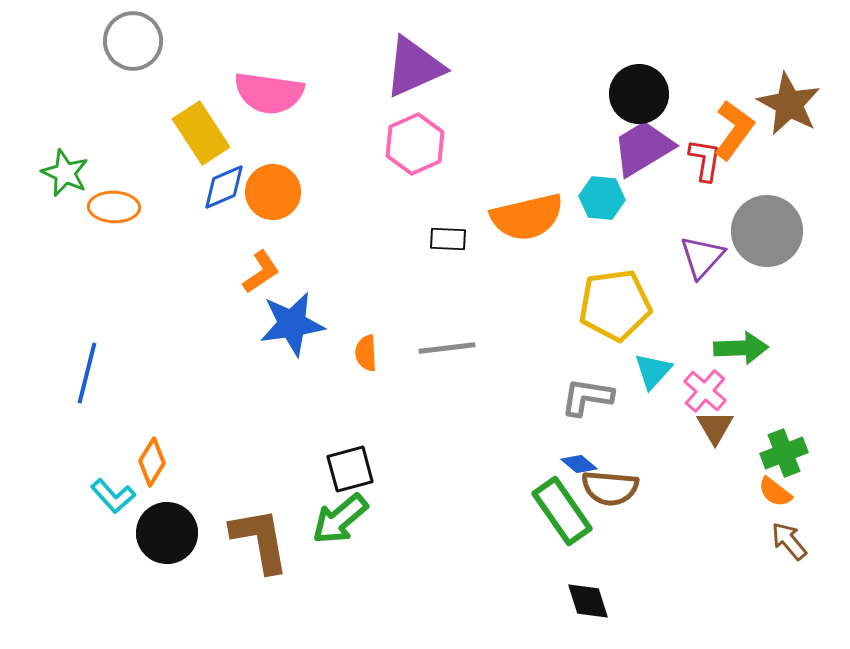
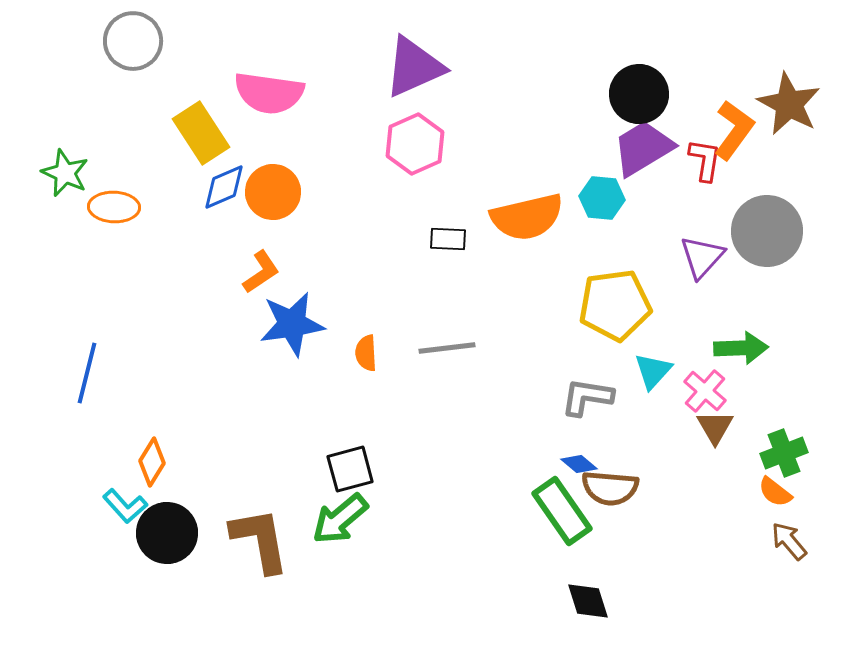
cyan L-shape at (113, 496): moved 12 px right, 10 px down
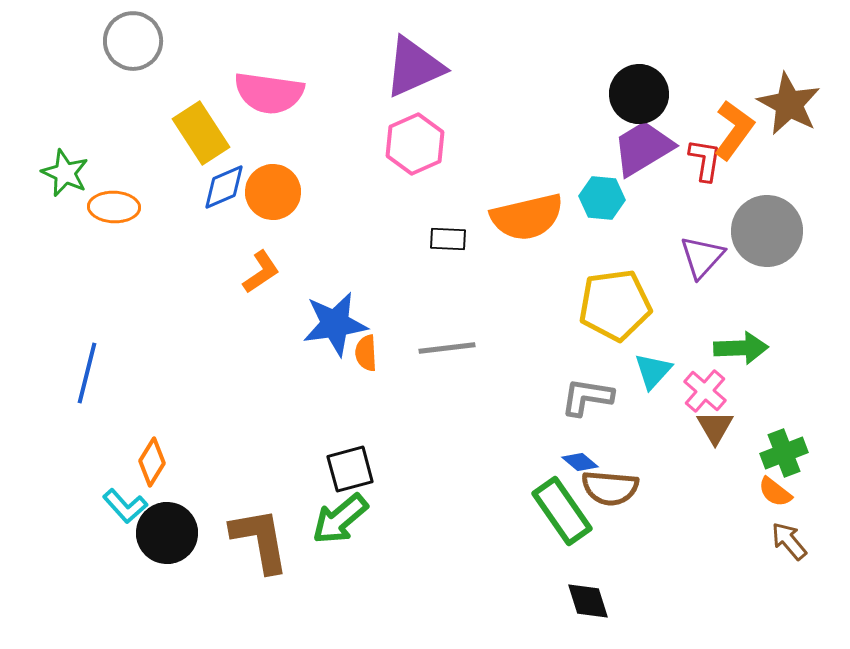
blue star at (292, 324): moved 43 px right
blue diamond at (579, 464): moved 1 px right, 2 px up
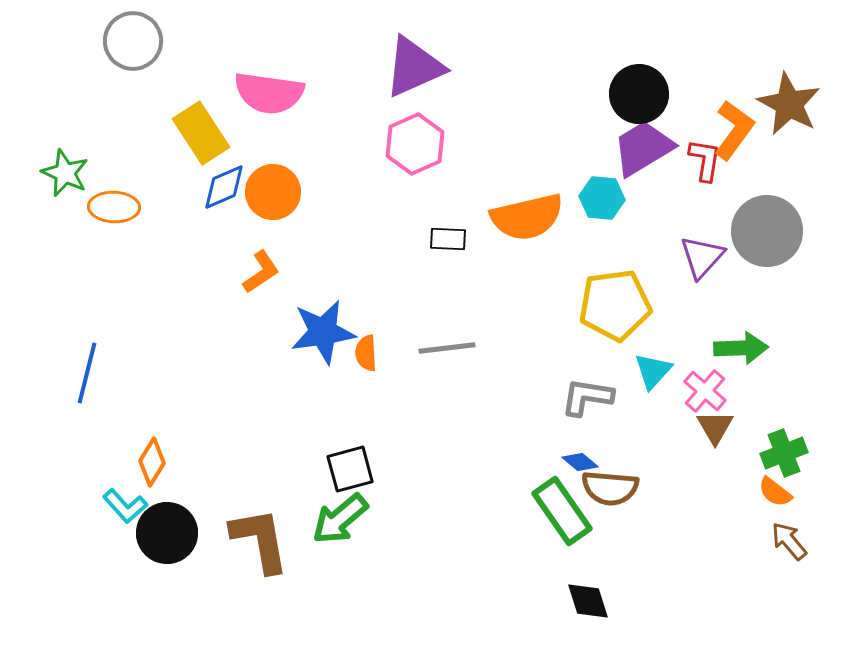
blue star at (335, 324): moved 12 px left, 8 px down
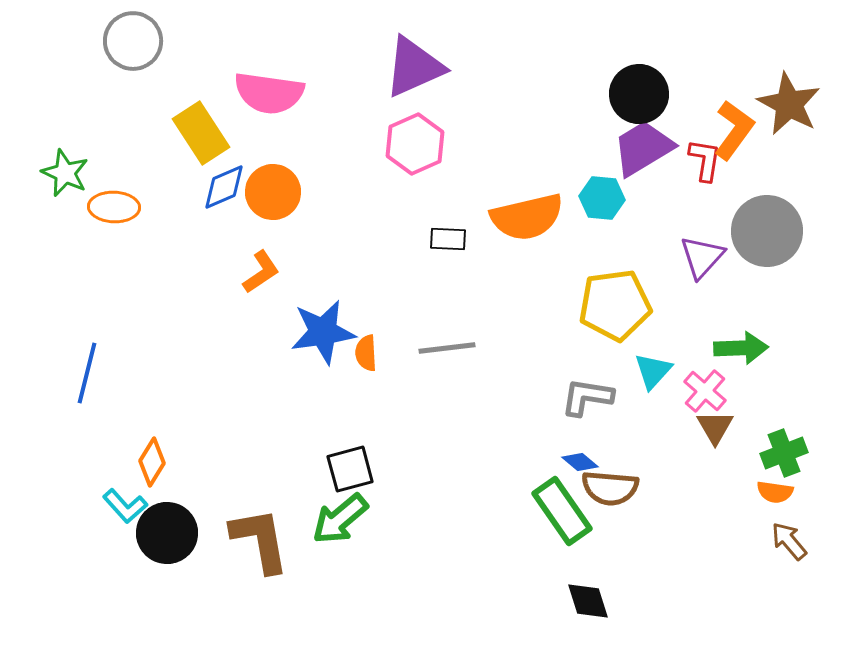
orange semicircle at (775, 492): rotated 30 degrees counterclockwise
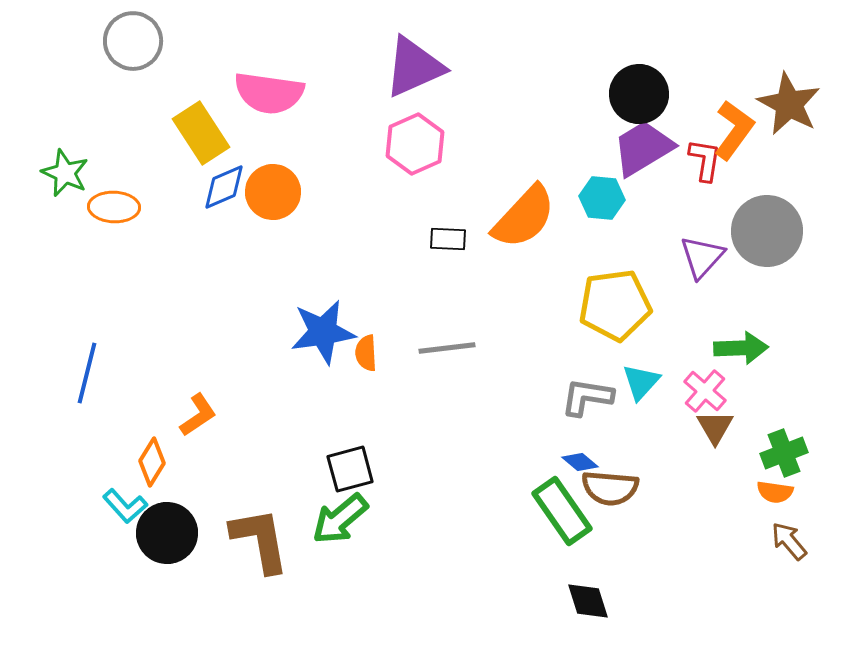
orange semicircle at (527, 217): moved 3 px left; rotated 34 degrees counterclockwise
orange L-shape at (261, 272): moved 63 px left, 143 px down
cyan triangle at (653, 371): moved 12 px left, 11 px down
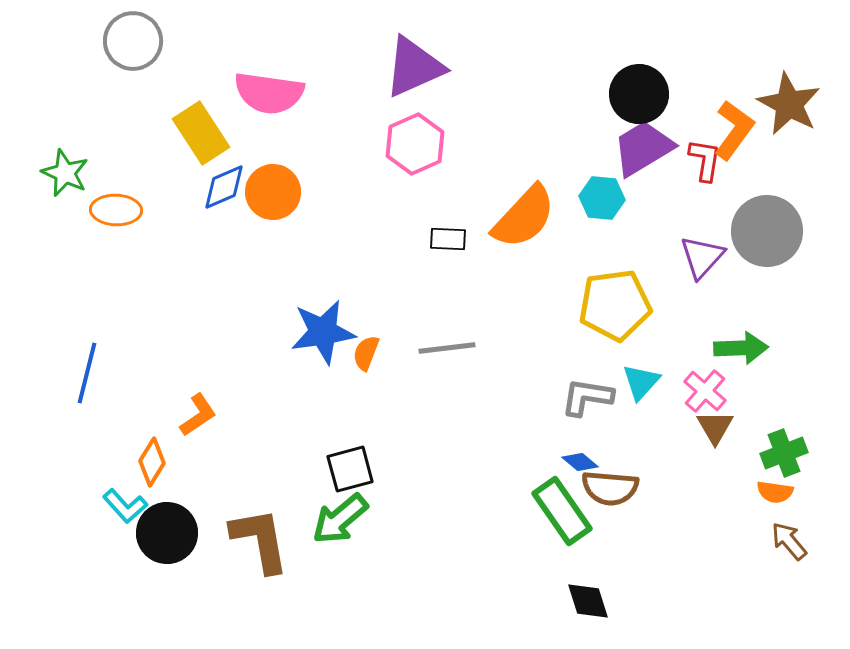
orange ellipse at (114, 207): moved 2 px right, 3 px down
orange semicircle at (366, 353): rotated 24 degrees clockwise
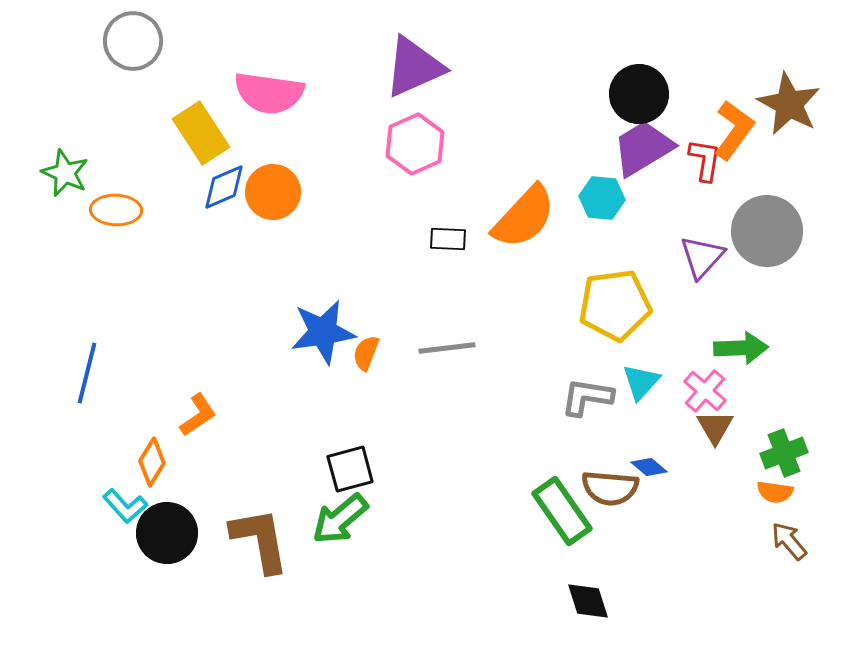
blue diamond at (580, 462): moved 69 px right, 5 px down
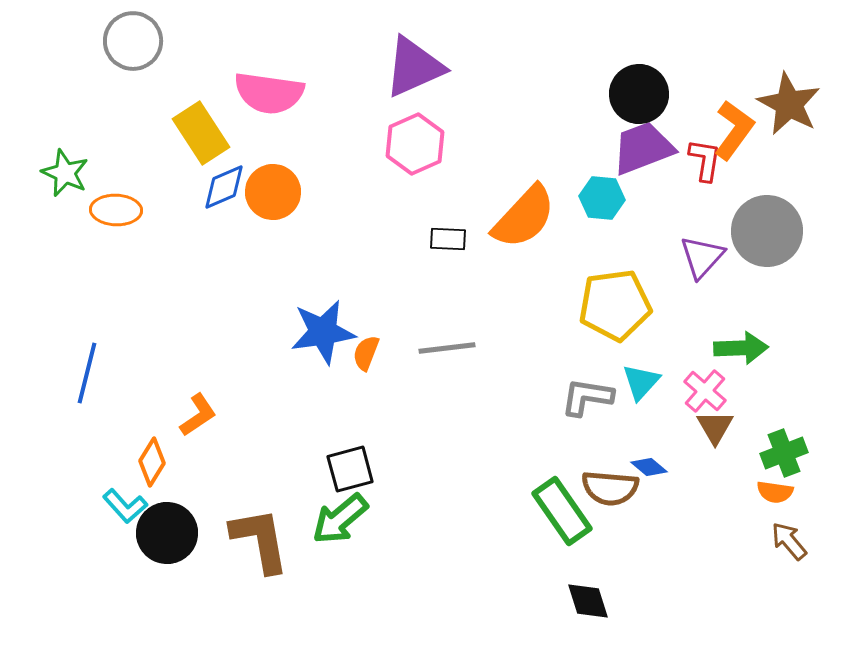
purple trapezoid at (643, 148): rotated 10 degrees clockwise
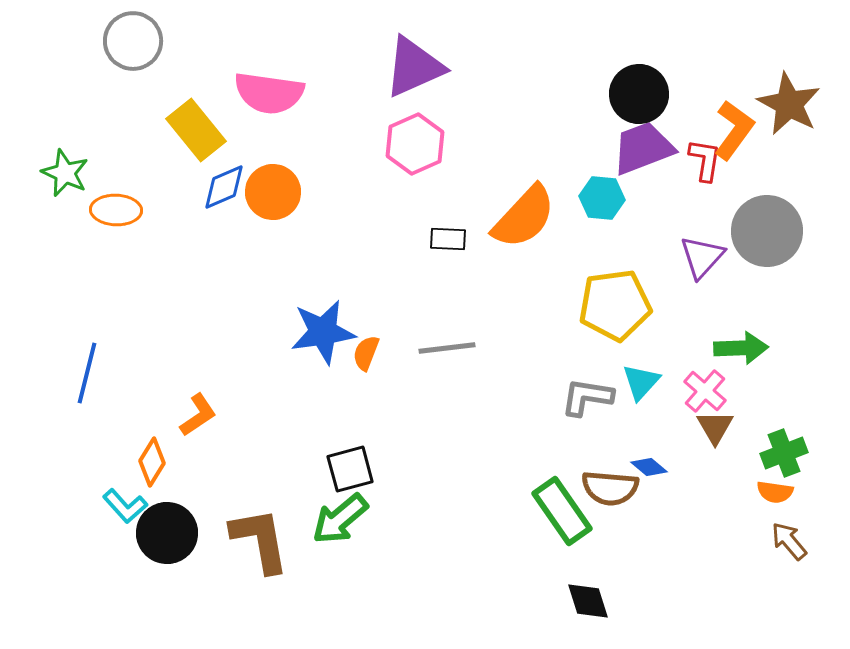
yellow rectangle at (201, 133): moved 5 px left, 3 px up; rotated 6 degrees counterclockwise
